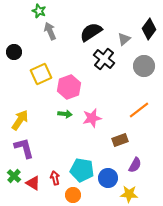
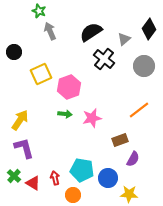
purple semicircle: moved 2 px left, 6 px up
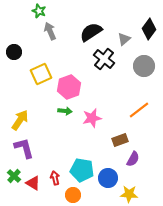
green arrow: moved 3 px up
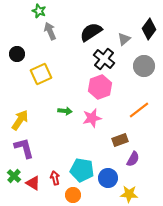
black circle: moved 3 px right, 2 px down
pink hexagon: moved 31 px right
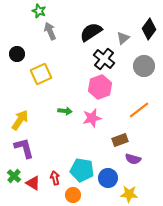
gray triangle: moved 1 px left, 1 px up
purple semicircle: rotated 77 degrees clockwise
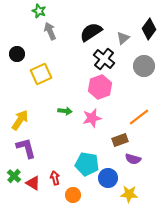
orange line: moved 7 px down
purple L-shape: moved 2 px right
cyan pentagon: moved 5 px right, 6 px up
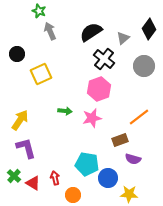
pink hexagon: moved 1 px left, 2 px down
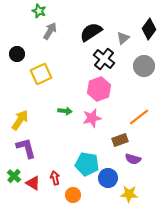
gray arrow: rotated 54 degrees clockwise
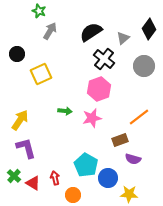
cyan pentagon: moved 1 px left, 1 px down; rotated 20 degrees clockwise
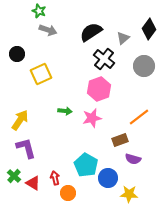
gray arrow: moved 2 px left, 1 px up; rotated 78 degrees clockwise
orange circle: moved 5 px left, 2 px up
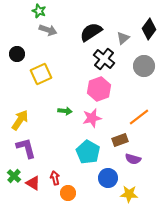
cyan pentagon: moved 2 px right, 13 px up
